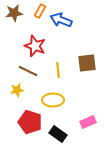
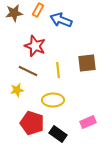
orange rectangle: moved 2 px left, 1 px up
red pentagon: moved 2 px right, 1 px down
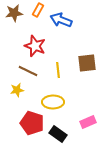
yellow ellipse: moved 2 px down
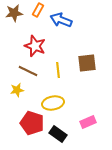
yellow ellipse: moved 1 px down; rotated 10 degrees counterclockwise
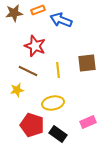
orange rectangle: rotated 40 degrees clockwise
red pentagon: moved 2 px down
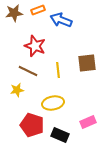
black rectangle: moved 2 px right, 1 px down; rotated 12 degrees counterclockwise
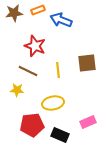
yellow star: rotated 16 degrees clockwise
red pentagon: rotated 25 degrees counterclockwise
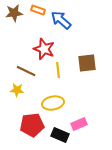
orange rectangle: rotated 40 degrees clockwise
blue arrow: rotated 20 degrees clockwise
red star: moved 9 px right, 3 px down
brown line: moved 2 px left
pink rectangle: moved 9 px left, 2 px down
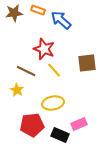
yellow line: moved 4 px left; rotated 35 degrees counterclockwise
yellow star: rotated 24 degrees clockwise
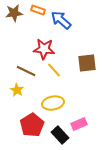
red star: rotated 15 degrees counterclockwise
red pentagon: rotated 25 degrees counterclockwise
black rectangle: rotated 24 degrees clockwise
